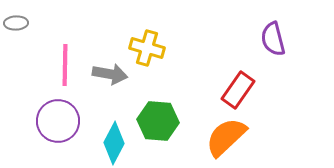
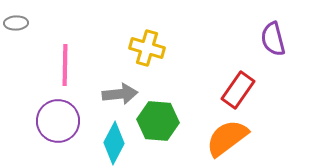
gray arrow: moved 10 px right, 20 px down; rotated 16 degrees counterclockwise
orange semicircle: moved 1 px right, 1 px down; rotated 6 degrees clockwise
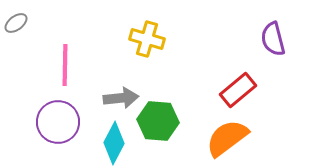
gray ellipse: rotated 35 degrees counterclockwise
yellow cross: moved 9 px up
red rectangle: rotated 15 degrees clockwise
gray arrow: moved 1 px right, 4 px down
purple circle: moved 1 px down
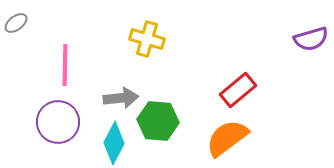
purple semicircle: moved 38 px right; rotated 92 degrees counterclockwise
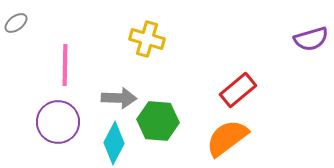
gray arrow: moved 2 px left; rotated 8 degrees clockwise
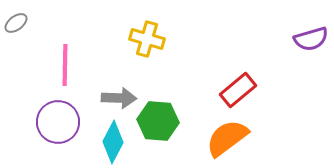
cyan diamond: moved 1 px left, 1 px up
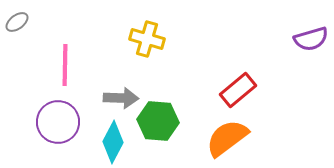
gray ellipse: moved 1 px right, 1 px up
gray arrow: moved 2 px right
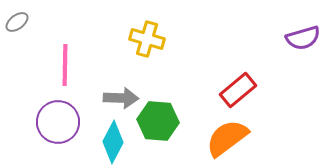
purple semicircle: moved 8 px left, 1 px up
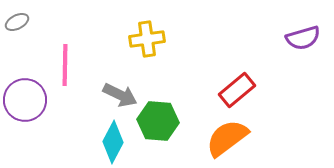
gray ellipse: rotated 10 degrees clockwise
yellow cross: rotated 24 degrees counterclockwise
red rectangle: moved 1 px left
gray arrow: moved 1 px left, 3 px up; rotated 24 degrees clockwise
purple circle: moved 33 px left, 22 px up
